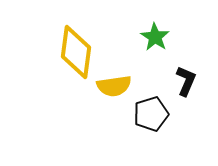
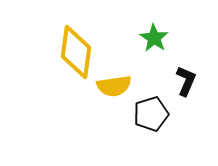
green star: moved 1 px left, 1 px down
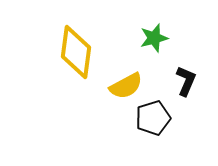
green star: rotated 24 degrees clockwise
yellow semicircle: moved 12 px right; rotated 20 degrees counterclockwise
black pentagon: moved 2 px right, 4 px down
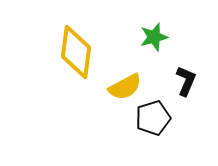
green star: moved 1 px up
yellow semicircle: moved 1 px left, 1 px down
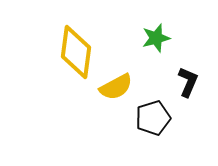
green star: moved 2 px right, 1 px down
black L-shape: moved 2 px right, 1 px down
yellow semicircle: moved 9 px left
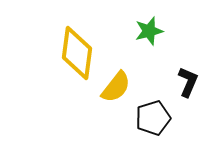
green star: moved 7 px left, 7 px up
yellow diamond: moved 1 px right, 1 px down
yellow semicircle: rotated 24 degrees counterclockwise
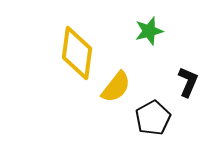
black pentagon: rotated 12 degrees counterclockwise
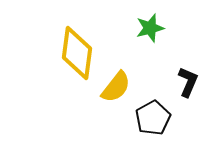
green star: moved 1 px right, 3 px up
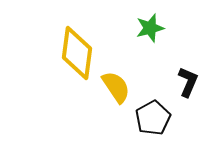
yellow semicircle: rotated 72 degrees counterclockwise
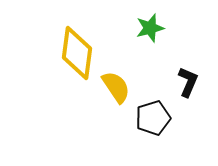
black pentagon: rotated 12 degrees clockwise
